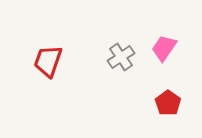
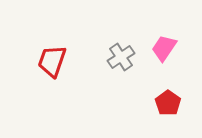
red trapezoid: moved 4 px right
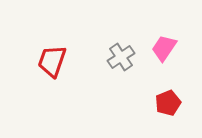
red pentagon: rotated 15 degrees clockwise
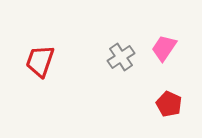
red trapezoid: moved 12 px left
red pentagon: moved 1 px right, 1 px down; rotated 25 degrees counterclockwise
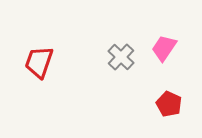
gray cross: rotated 12 degrees counterclockwise
red trapezoid: moved 1 px left, 1 px down
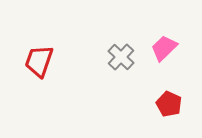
pink trapezoid: rotated 12 degrees clockwise
red trapezoid: moved 1 px up
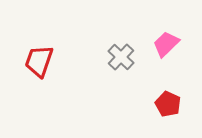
pink trapezoid: moved 2 px right, 4 px up
red pentagon: moved 1 px left
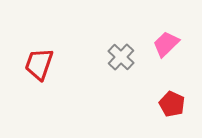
red trapezoid: moved 3 px down
red pentagon: moved 4 px right
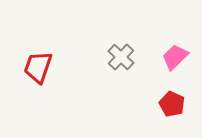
pink trapezoid: moved 9 px right, 13 px down
red trapezoid: moved 1 px left, 3 px down
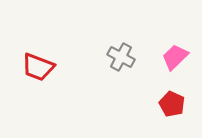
gray cross: rotated 16 degrees counterclockwise
red trapezoid: rotated 88 degrees counterclockwise
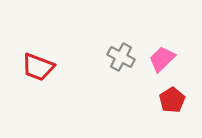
pink trapezoid: moved 13 px left, 2 px down
red pentagon: moved 4 px up; rotated 15 degrees clockwise
